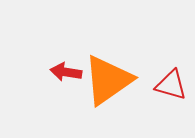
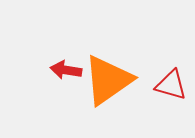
red arrow: moved 2 px up
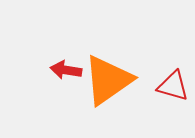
red triangle: moved 2 px right, 1 px down
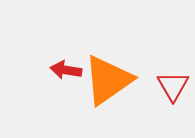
red triangle: rotated 44 degrees clockwise
